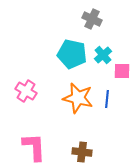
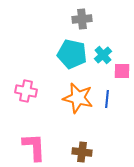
gray cross: moved 10 px left; rotated 30 degrees counterclockwise
pink cross: rotated 20 degrees counterclockwise
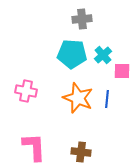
cyan pentagon: rotated 8 degrees counterclockwise
orange star: rotated 8 degrees clockwise
brown cross: moved 1 px left
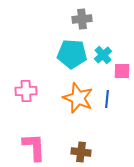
pink cross: rotated 15 degrees counterclockwise
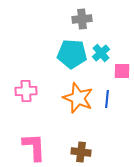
cyan cross: moved 2 px left, 2 px up
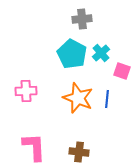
cyan pentagon: rotated 24 degrees clockwise
pink square: rotated 18 degrees clockwise
brown cross: moved 2 px left
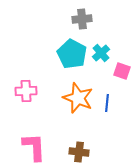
blue line: moved 4 px down
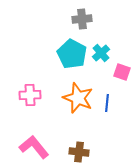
pink square: moved 1 px down
pink cross: moved 4 px right, 4 px down
pink L-shape: rotated 36 degrees counterclockwise
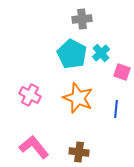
pink cross: rotated 30 degrees clockwise
blue line: moved 9 px right, 6 px down
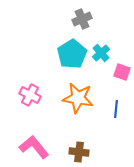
gray cross: rotated 18 degrees counterclockwise
cyan pentagon: rotated 12 degrees clockwise
orange star: rotated 12 degrees counterclockwise
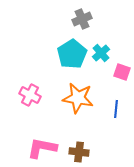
pink L-shape: moved 8 px right, 1 px down; rotated 40 degrees counterclockwise
